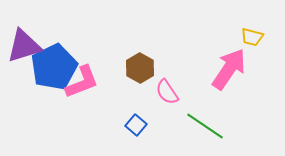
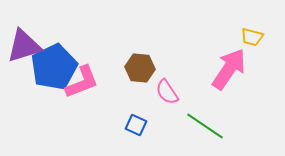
brown hexagon: rotated 24 degrees counterclockwise
blue square: rotated 15 degrees counterclockwise
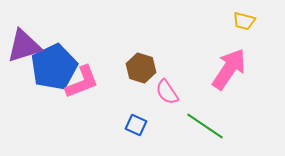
yellow trapezoid: moved 8 px left, 16 px up
brown hexagon: moved 1 px right; rotated 12 degrees clockwise
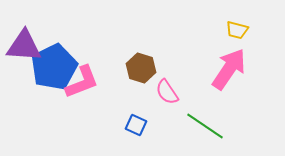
yellow trapezoid: moved 7 px left, 9 px down
purple triangle: rotated 21 degrees clockwise
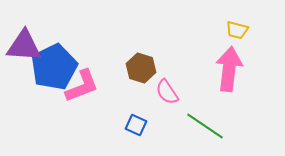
pink arrow: rotated 27 degrees counterclockwise
pink L-shape: moved 4 px down
